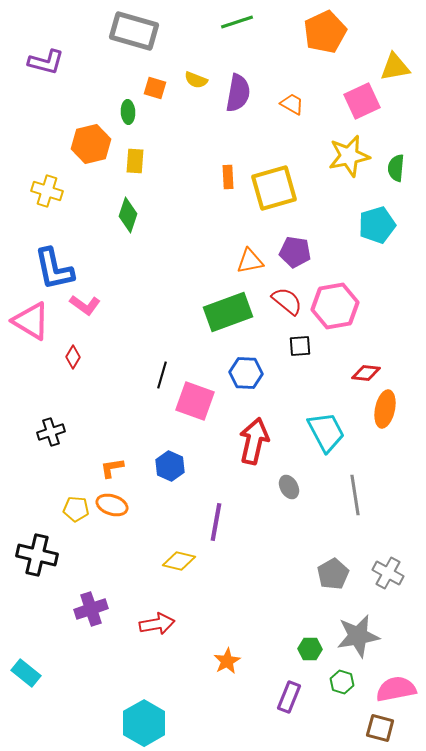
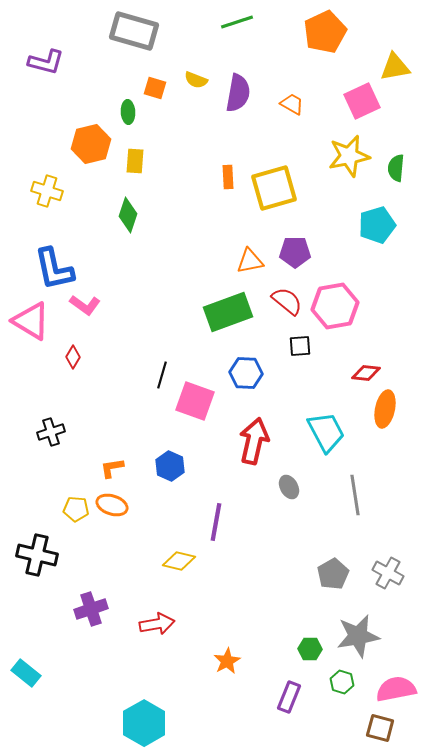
purple pentagon at (295, 252): rotated 8 degrees counterclockwise
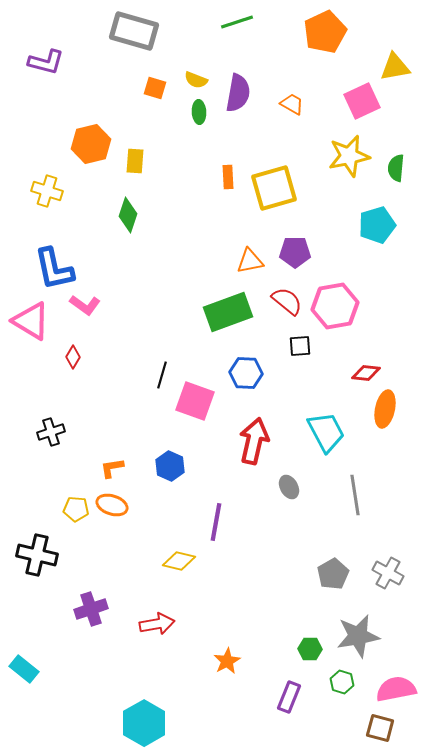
green ellipse at (128, 112): moved 71 px right
cyan rectangle at (26, 673): moved 2 px left, 4 px up
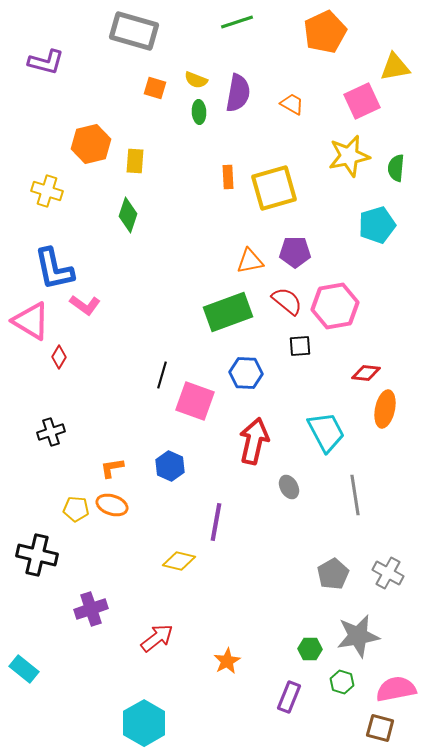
red diamond at (73, 357): moved 14 px left
red arrow at (157, 624): moved 14 px down; rotated 28 degrees counterclockwise
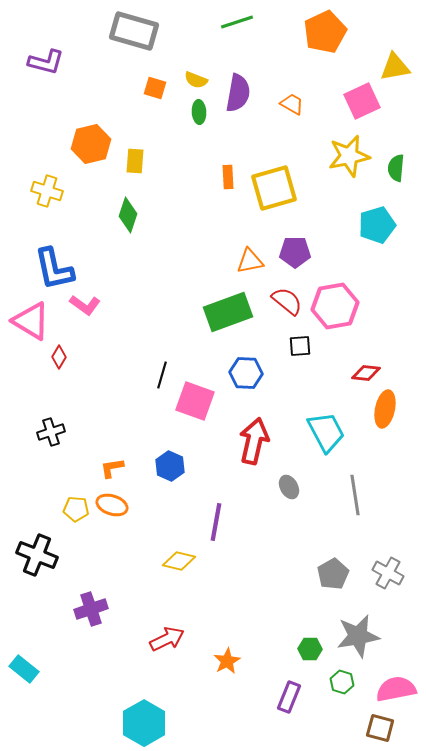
black cross at (37, 555): rotated 9 degrees clockwise
red arrow at (157, 638): moved 10 px right, 1 px down; rotated 12 degrees clockwise
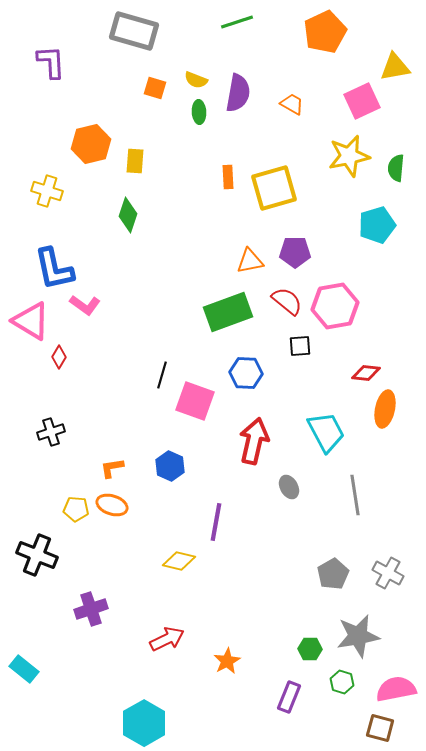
purple L-shape at (46, 62): moved 5 px right; rotated 108 degrees counterclockwise
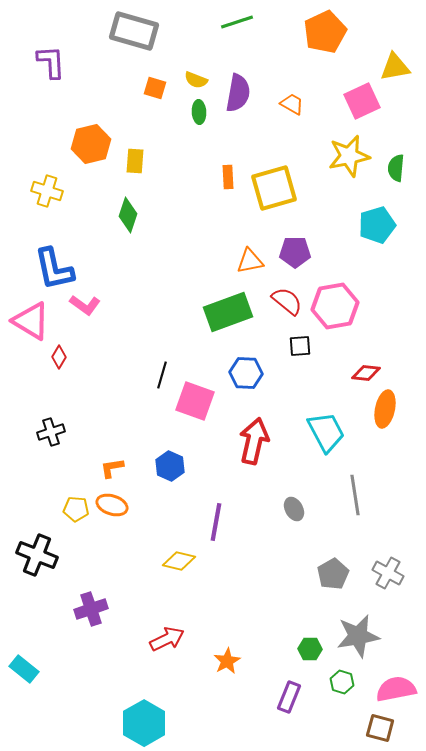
gray ellipse at (289, 487): moved 5 px right, 22 px down
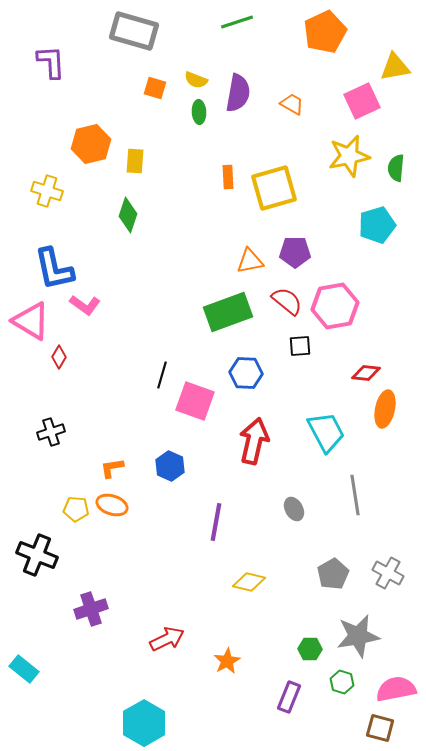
yellow diamond at (179, 561): moved 70 px right, 21 px down
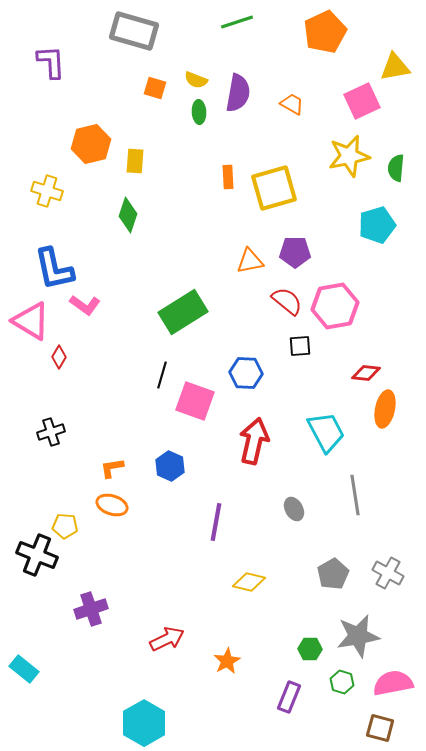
green rectangle at (228, 312): moved 45 px left; rotated 12 degrees counterclockwise
yellow pentagon at (76, 509): moved 11 px left, 17 px down
pink semicircle at (396, 689): moved 3 px left, 6 px up
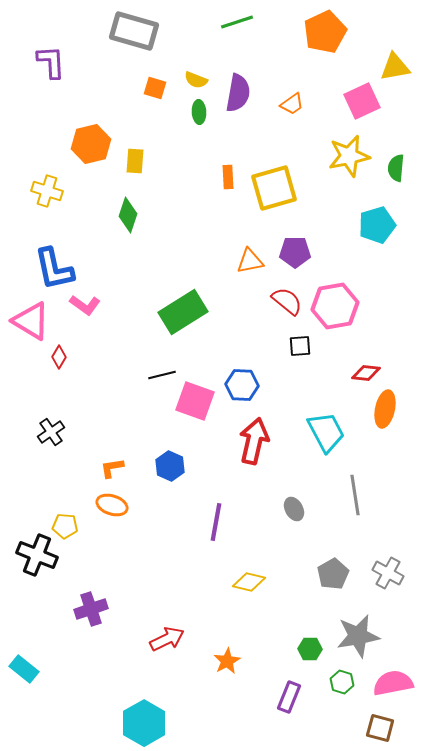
orange trapezoid at (292, 104): rotated 115 degrees clockwise
blue hexagon at (246, 373): moved 4 px left, 12 px down
black line at (162, 375): rotated 60 degrees clockwise
black cross at (51, 432): rotated 16 degrees counterclockwise
